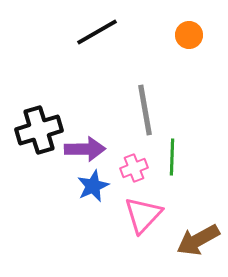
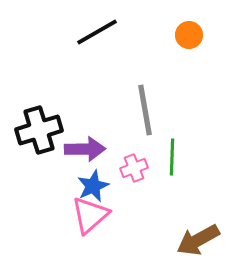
pink triangle: moved 53 px left; rotated 6 degrees clockwise
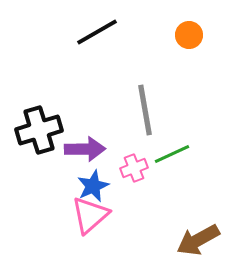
green line: moved 3 px up; rotated 63 degrees clockwise
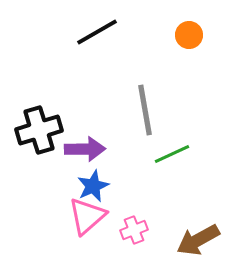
pink cross: moved 62 px down
pink triangle: moved 3 px left, 1 px down
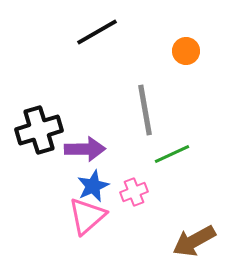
orange circle: moved 3 px left, 16 px down
pink cross: moved 38 px up
brown arrow: moved 4 px left, 1 px down
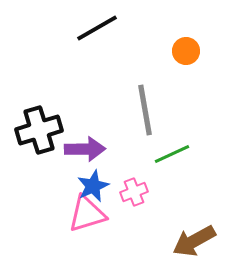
black line: moved 4 px up
pink triangle: moved 2 px up; rotated 24 degrees clockwise
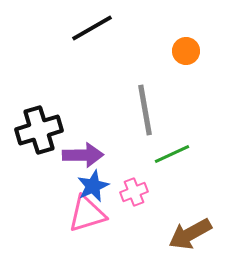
black line: moved 5 px left
purple arrow: moved 2 px left, 6 px down
brown arrow: moved 4 px left, 7 px up
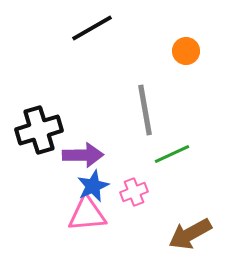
pink triangle: rotated 12 degrees clockwise
